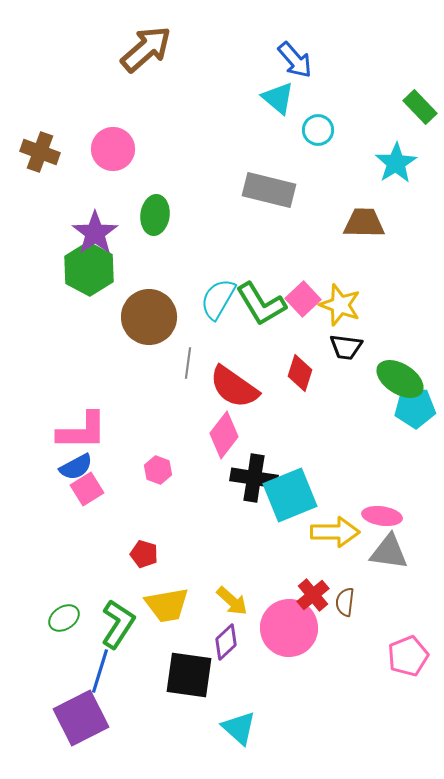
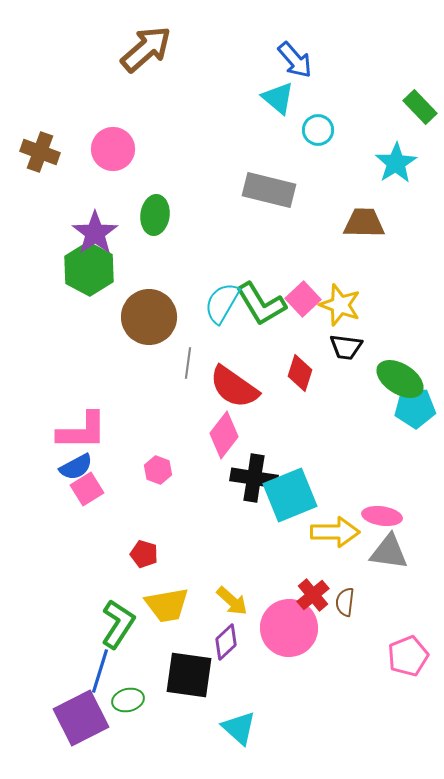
cyan semicircle at (218, 299): moved 4 px right, 4 px down
green ellipse at (64, 618): moved 64 px right, 82 px down; rotated 20 degrees clockwise
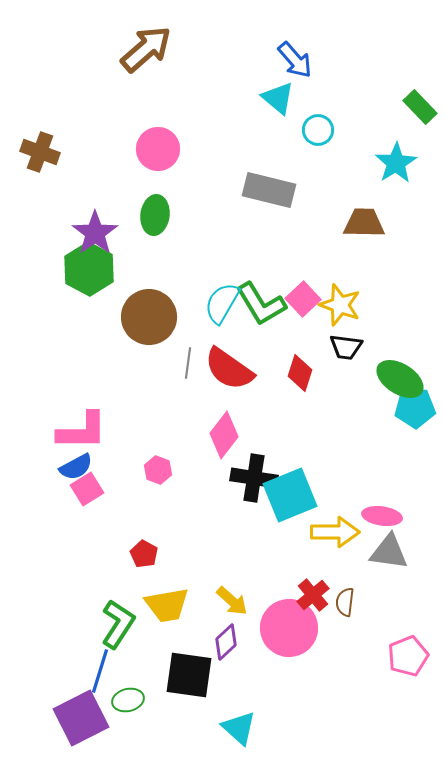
pink circle at (113, 149): moved 45 px right
red semicircle at (234, 387): moved 5 px left, 18 px up
red pentagon at (144, 554): rotated 12 degrees clockwise
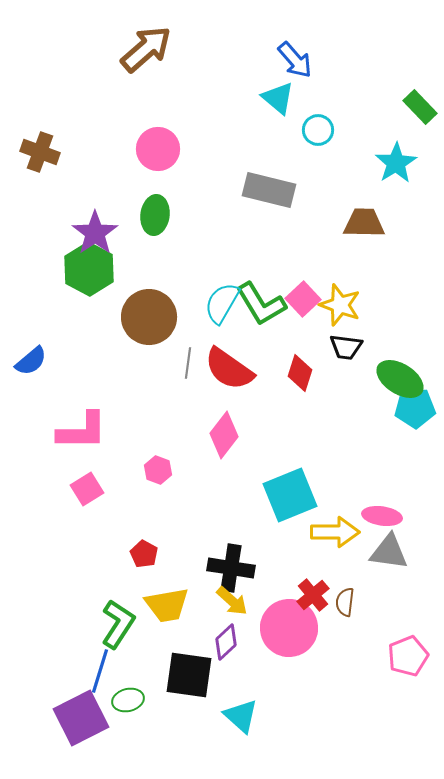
blue semicircle at (76, 467): moved 45 px left, 106 px up; rotated 12 degrees counterclockwise
black cross at (254, 478): moved 23 px left, 90 px down
cyan triangle at (239, 728): moved 2 px right, 12 px up
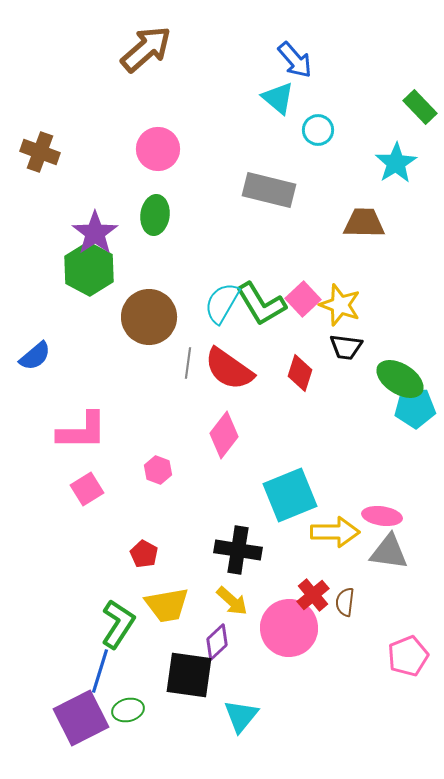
blue semicircle at (31, 361): moved 4 px right, 5 px up
black cross at (231, 568): moved 7 px right, 18 px up
purple diamond at (226, 642): moved 9 px left
green ellipse at (128, 700): moved 10 px down
cyan triangle at (241, 716): rotated 27 degrees clockwise
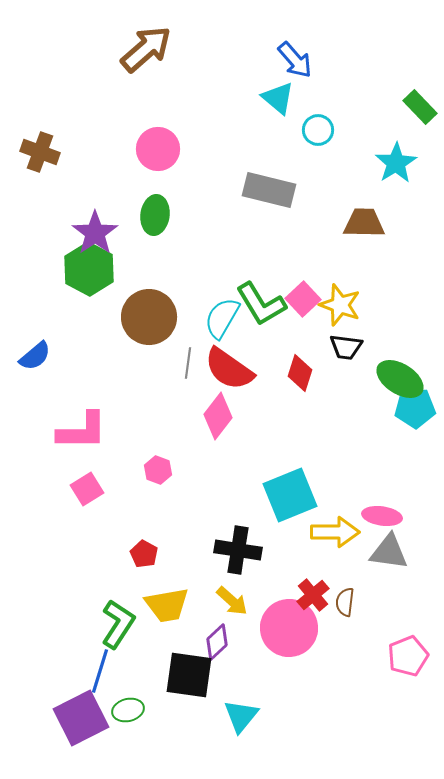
cyan semicircle at (222, 303): moved 15 px down
pink diamond at (224, 435): moved 6 px left, 19 px up
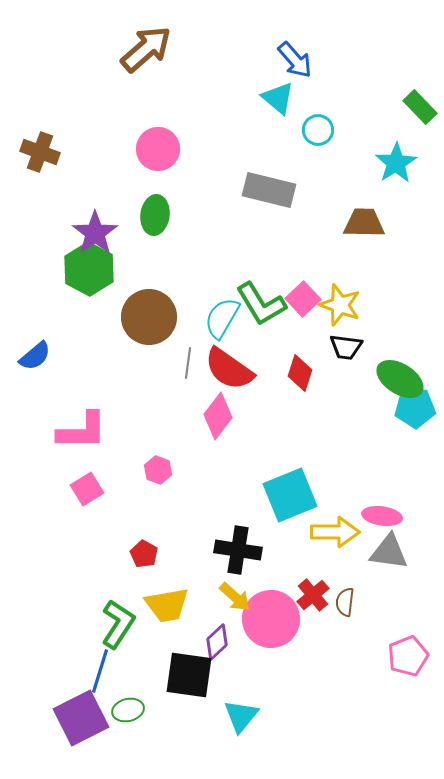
yellow arrow at (232, 601): moved 3 px right, 4 px up
pink circle at (289, 628): moved 18 px left, 9 px up
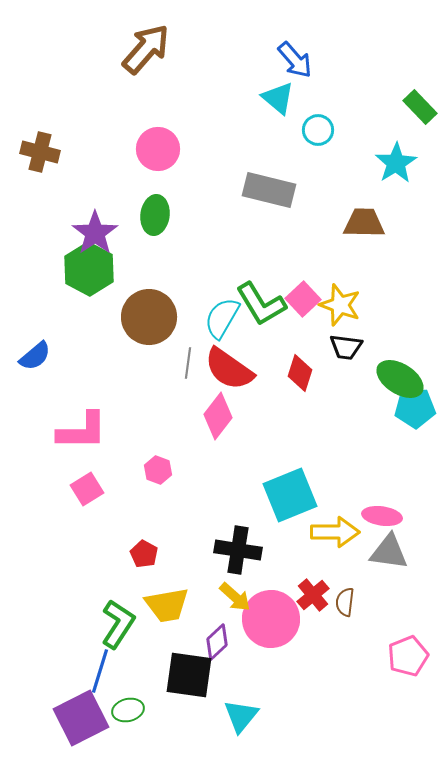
brown arrow at (146, 49): rotated 8 degrees counterclockwise
brown cross at (40, 152): rotated 6 degrees counterclockwise
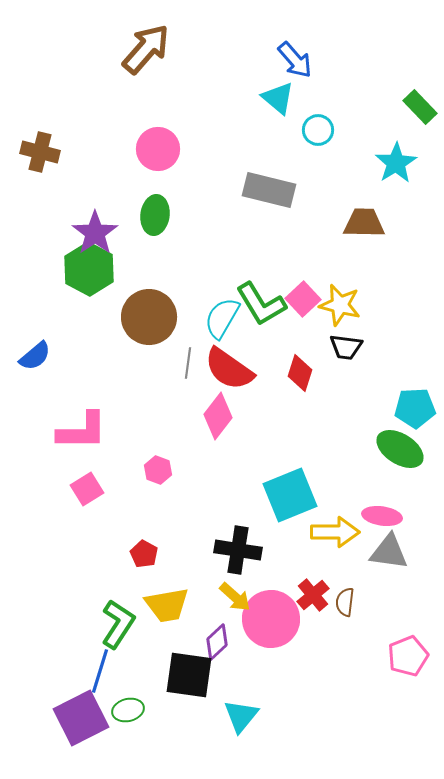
yellow star at (340, 305): rotated 6 degrees counterclockwise
green ellipse at (400, 379): moved 70 px down
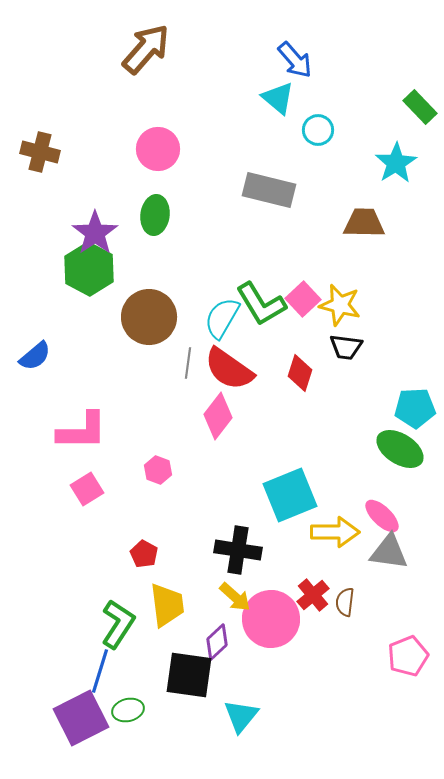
pink ellipse at (382, 516): rotated 36 degrees clockwise
yellow trapezoid at (167, 605): rotated 87 degrees counterclockwise
